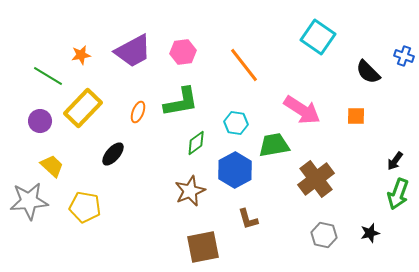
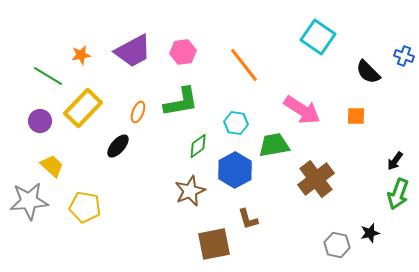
green diamond: moved 2 px right, 3 px down
black ellipse: moved 5 px right, 8 px up
gray hexagon: moved 13 px right, 10 px down
brown square: moved 11 px right, 3 px up
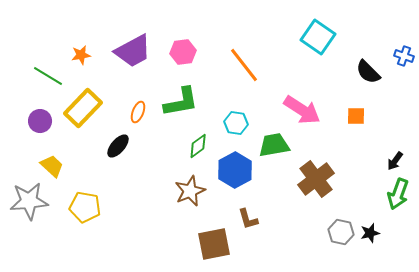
gray hexagon: moved 4 px right, 13 px up
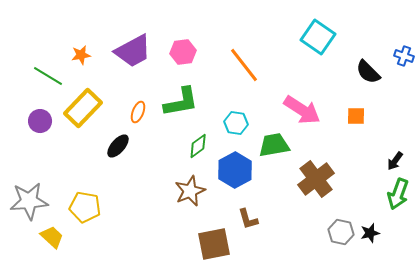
yellow trapezoid: moved 71 px down
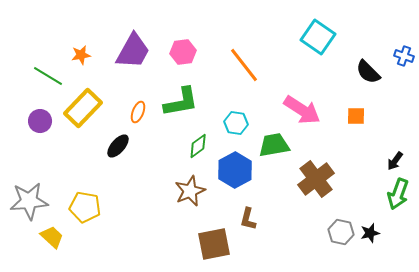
purple trapezoid: rotated 33 degrees counterclockwise
brown L-shape: rotated 30 degrees clockwise
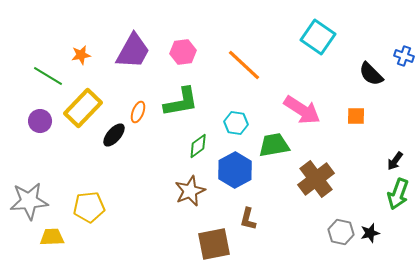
orange line: rotated 9 degrees counterclockwise
black semicircle: moved 3 px right, 2 px down
black ellipse: moved 4 px left, 11 px up
yellow pentagon: moved 4 px right; rotated 16 degrees counterclockwise
yellow trapezoid: rotated 45 degrees counterclockwise
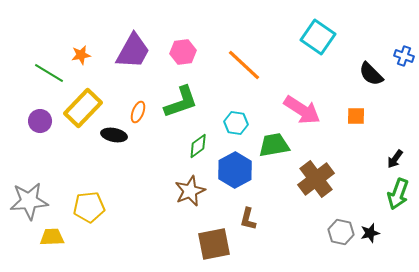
green line: moved 1 px right, 3 px up
green L-shape: rotated 9 degrees counterclockwise
black ellipse: rotated 60 degrees clockwise
black arrow: moved 2 px up
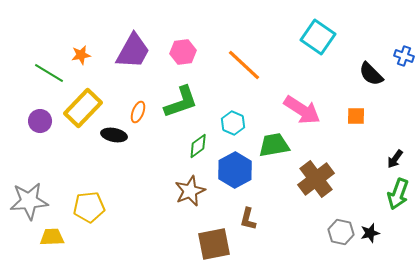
cyan hexagon: moved 3 px left; rotated 15 degrees clockwise
